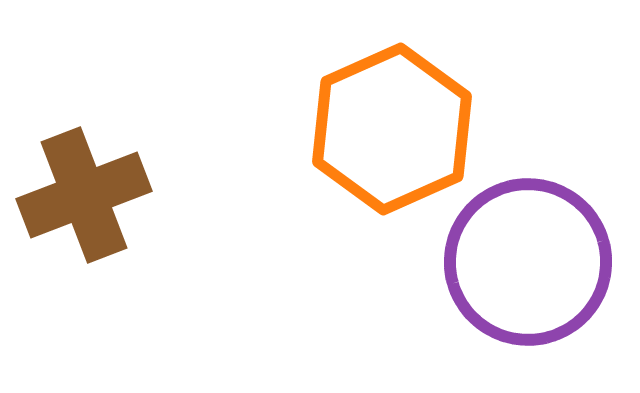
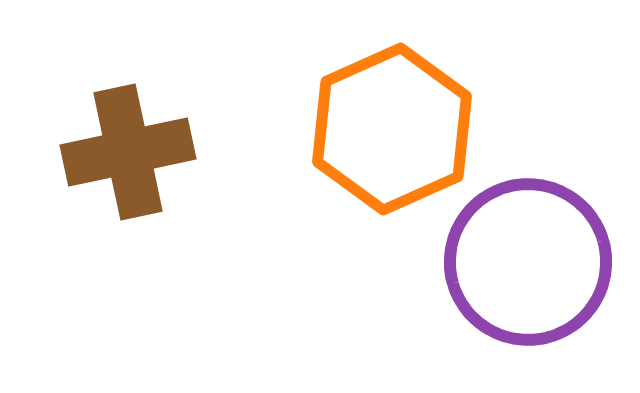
brown cross: moved 44 px right, 43 px up; rotated 9 degrees clockwise
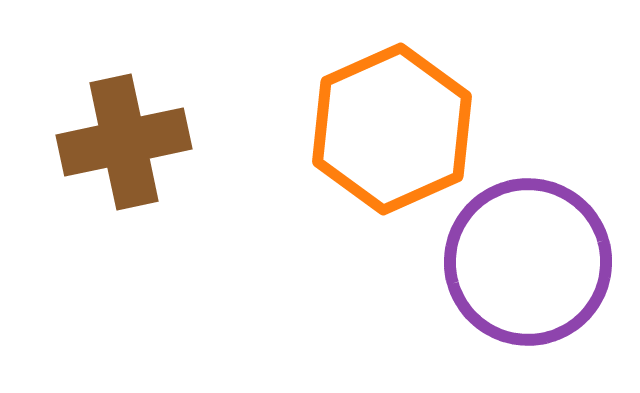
brown cross: moved 4 px left, 10 px up
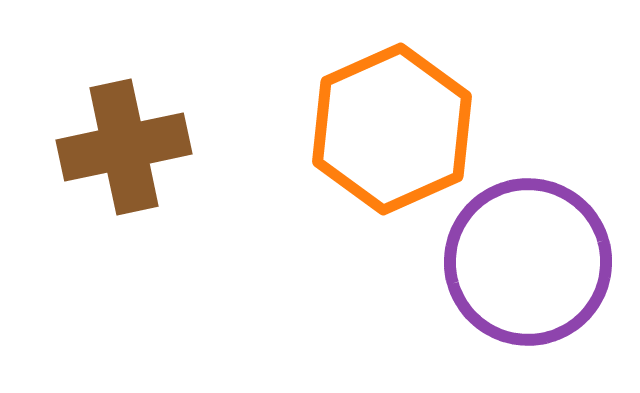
brown cross: moved 5 px down
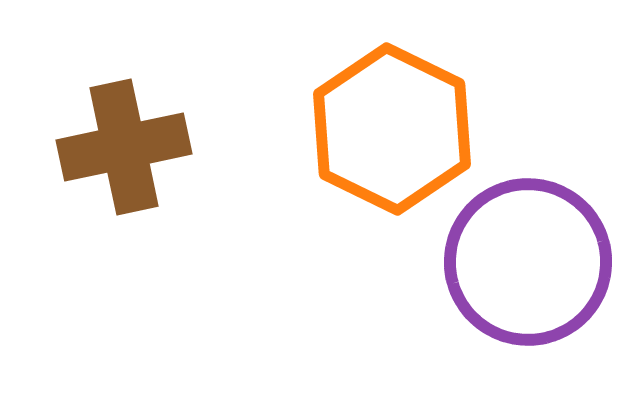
orange hexagon: rotated 10 degrees counterclockwise
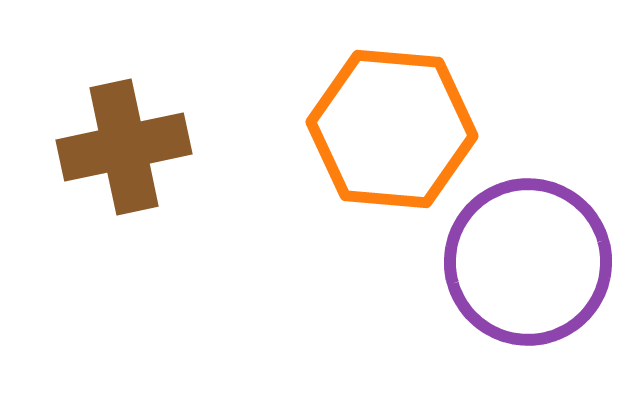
orange hexagon: rotated 21 degrees counterclockwise
